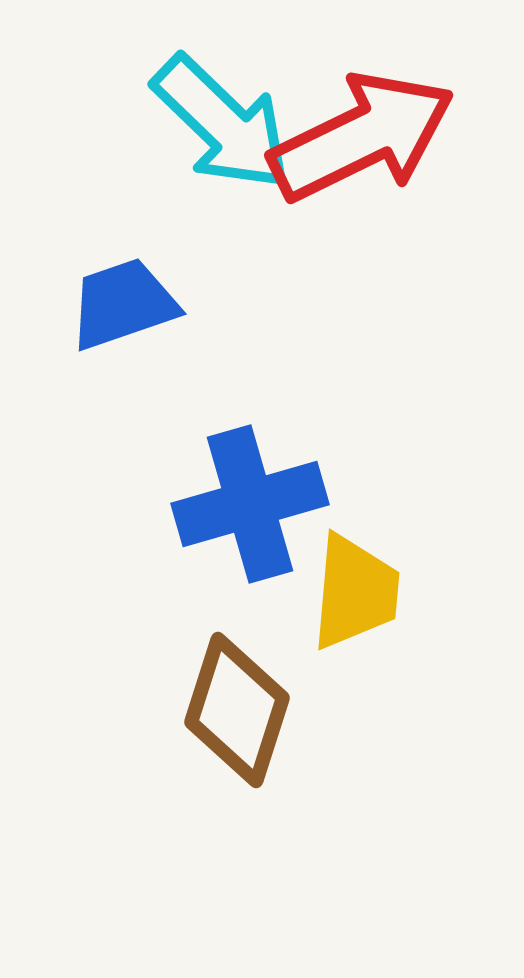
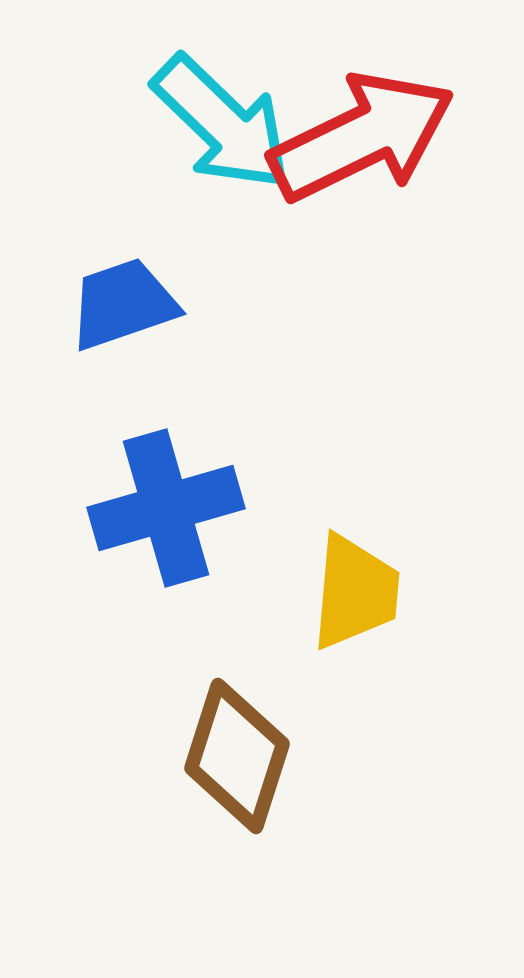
blue cross: moved 84 px left, 4 px down
brown diamond: moved 46 px down
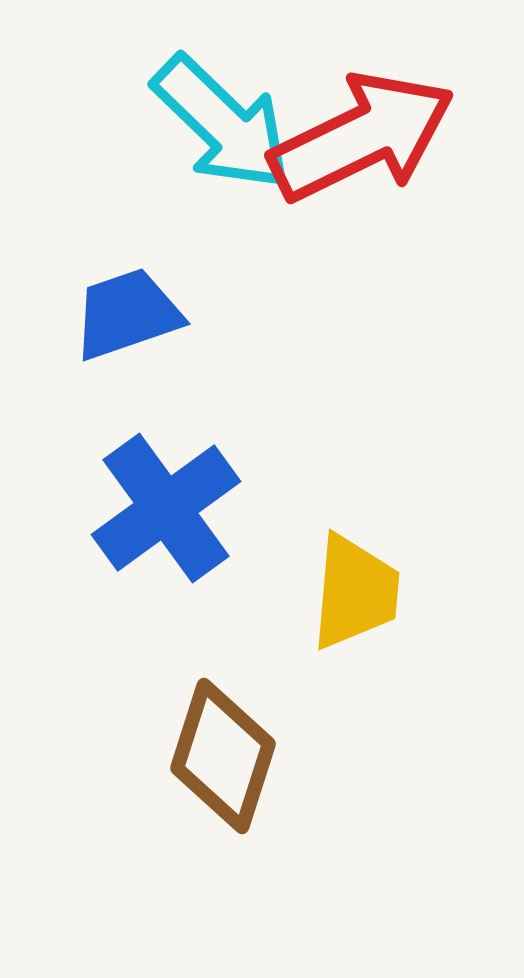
blue trapezoid: moved 4 px right, 10 px down
blue cross: rotated 20 degrees counterclockwise
brown diamond: moved 14 px left
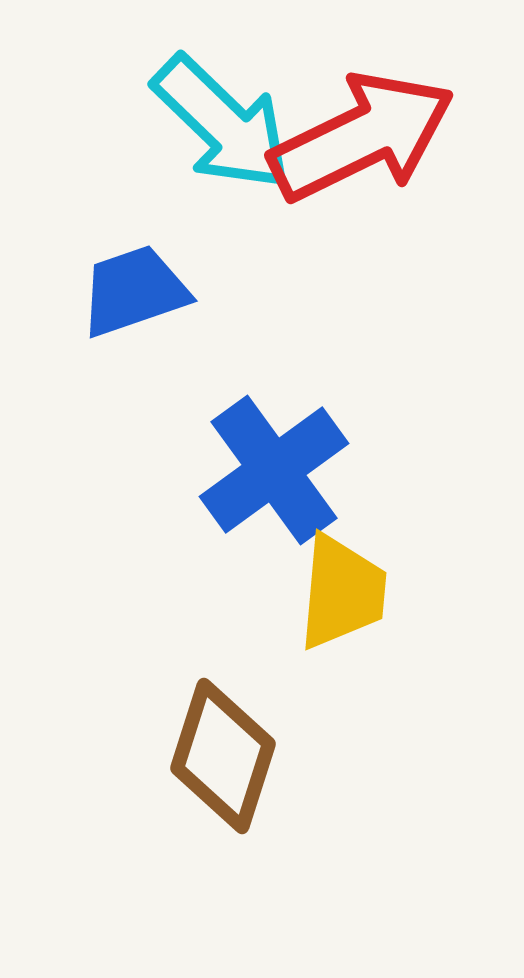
blue trapezoid: moved 7 px right, 23 px up
blue cross: moved 108 px right, 38 px up
yellow trapezoid: moved 13 px left
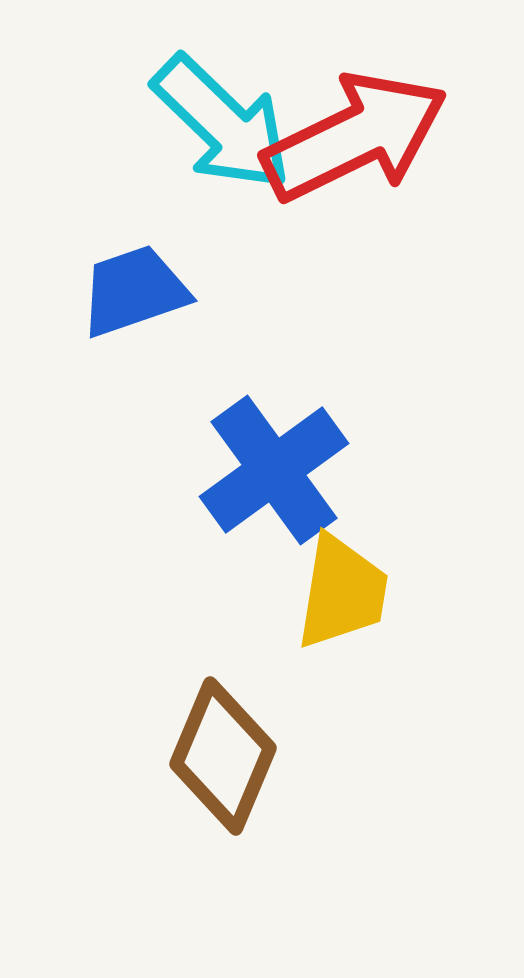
red arrow: moved 7 px left
yellow trapezoid: rotated 4 degrees clockwise
brown diamond: rotated 5 degrees clockwise
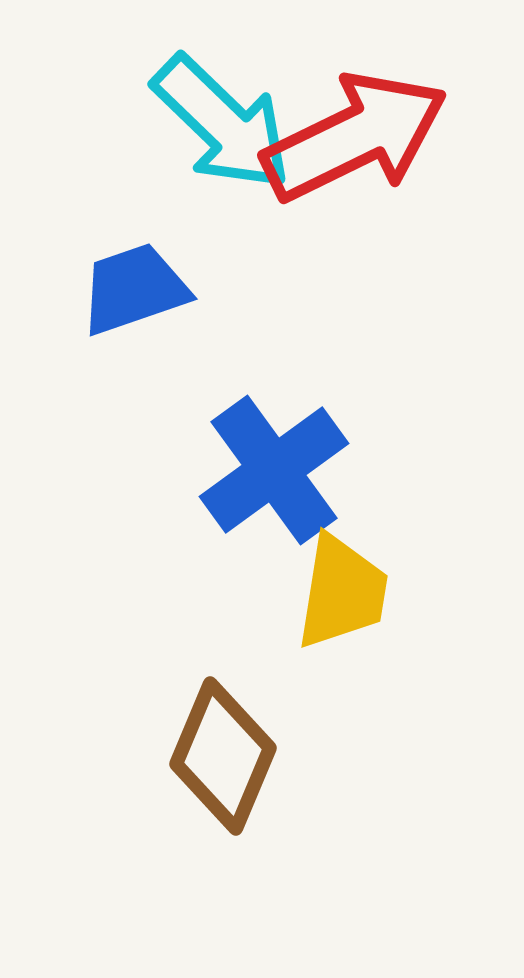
blue trapezoid: moved 2 px up
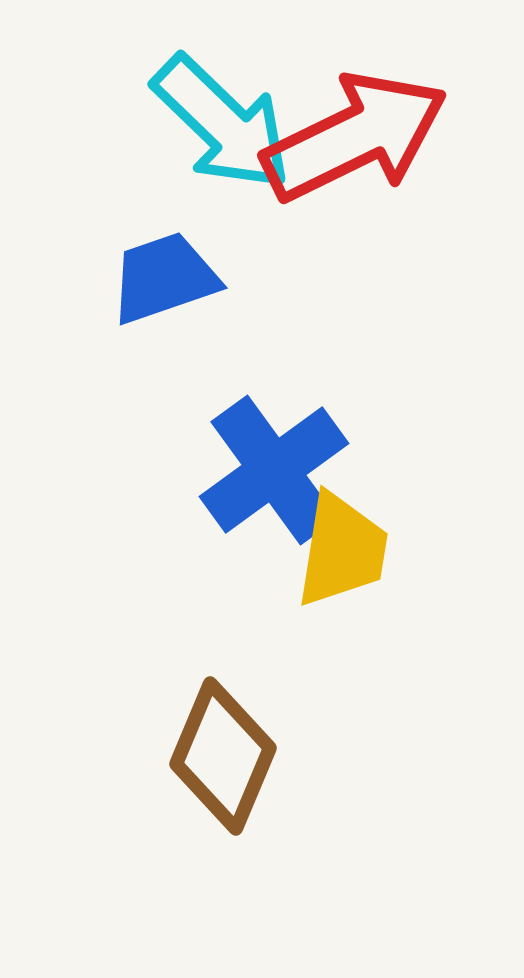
blue trapezoid: moved 30 px right, 11 px up
yellow trapezoid: moved 42 px up
